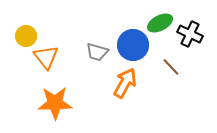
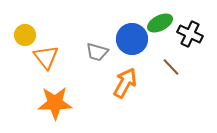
yellow circle: moved 1 px left, 1 px up
blue circle: moved 1 px left, 6 px up
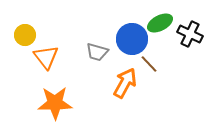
brown line: moved 22 px left, 3 px up
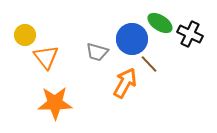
green ellipse: rotated 60 degrees clockwise
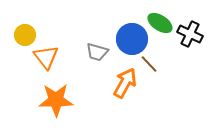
orange star: moved 1 px right, 3 px up
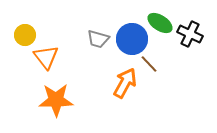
gray trapezoid: moved 1 px right, 13 px up
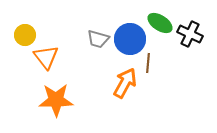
blue circle: moved 2 px left
brown line: moved 1 px left, 1 px up; rotated 48 degrees clockwise
